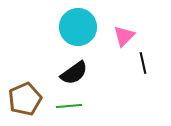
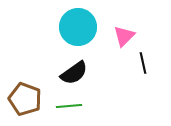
brown pentagon: rotated 28 degrees counterclockwise
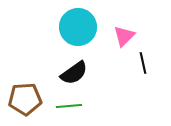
brown pentagon: rotated 24 degrees counterclockwise
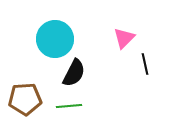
cyan circle: moved 23 px left, 12 px down
pink triangle: moved 2 px down
black line: moved 2 px right, 1 px down
black semicircle: rotated 28 degrees counterclockwise
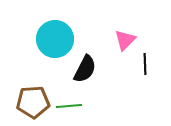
pink triangle: moved 1 px right, 2 px down
black line: rotated 10 degrees clockwise
black semicircle: moved 11 px right, 4 px up
brown pentagon: moved 8 px right, 3 px down
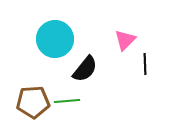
black semicircle: rotated 12 degrees clockwise
green line: moved 2 px left, 5 px up
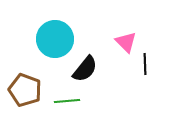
pink triangle: moved 1 px right, 2 px down; rotated 30 degrees counterclockwise
brown pentagon: moved 8 px left, 12 px up; rotated 24 degrees clockwise
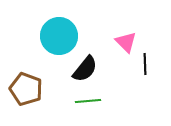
cyan circle: moved 4 px right, 3 px up
brown pentagon: moved 1 px right, 1 px up
green line: moved 21 px right
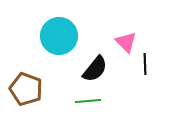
black semicircle: moved 10 px right
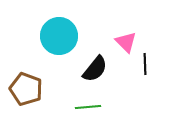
green line: moved 6 px down
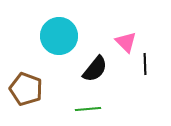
green line: moved 2 px down
